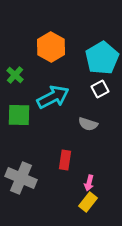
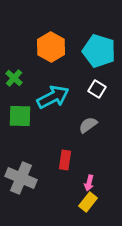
cyan pentagon: moved 3 px left, 7 px up; rotated 24 degrees counterclockwise
green cross: moved 1 px left, 3 px down
white square: moved 3 px left; rotated 30 degrees counterclockwise
green square: moved 1 px right, 1 px down
gray semicircle: moved 1 px down; rotated 126 degrees clockwise
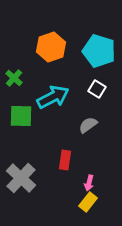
orange hexagon: rotated 12 degrees clockwise
green square: moved 1 px right
gray cross: rotated 20 degrees clockwise
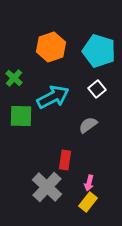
white square: rotated 18 degrees clockwise
gray cross: moved 26 px right, 9 px down
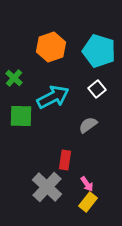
pink arrow: moved 2 px left, 1 px down; rotated 49 degrees counterclockwise
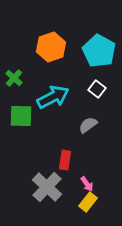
cyan pentagon: rotated 12 degrees clockwise
white square: rotated 12 degrees counterclockwise
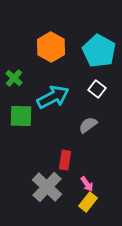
orange hexagon: rotated 12 degrees counterclockwise
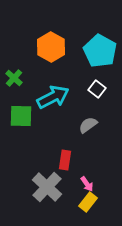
cyan pentagon: moved 1 px right
